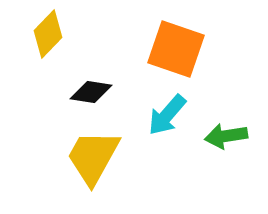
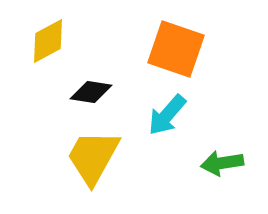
yellow diamond: moved 7 px down; rotated 18 degrees clockwise
green arrow: moved 4 px left, 27 px down
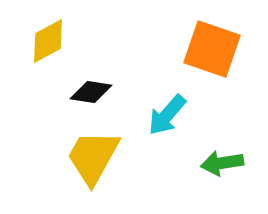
orange square: moved 36 px right
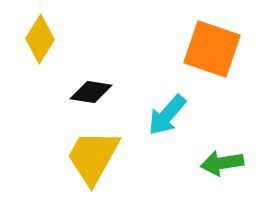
yellow diamond: moved 8 px left, 2 px up; rotated 30 degrees counterclockwise
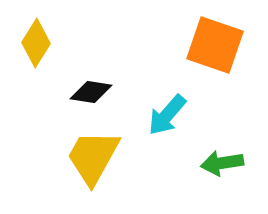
yellow diamond: moved 4 px left, 4 px down
orange square: moved 3 px right, 4 px up
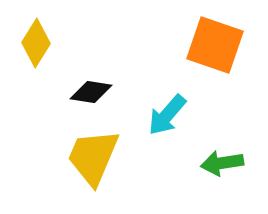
yellow trapezoid: rotated 6 degrees counterclockwise
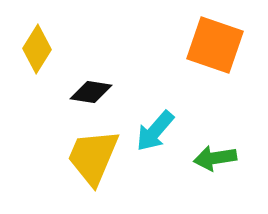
yellow diamond: moved 1 px right, 6 px down
cyan arrow: moved 12 px left, 16 px down
green arrow: moved 7 px left, 5 px up
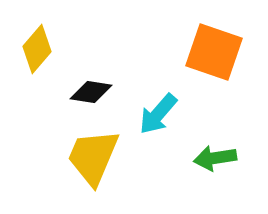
orange square: moved 1 px left, 7 px down
yellow diamond: rotated 9 degrees clockwise
cyan arrow: moved 3 px right, 17 px up
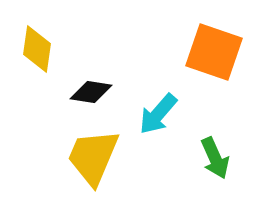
yellow diamond: rotated 33 degrees counterclockwise
green arrow: rotated 105 degrees counterclockwise
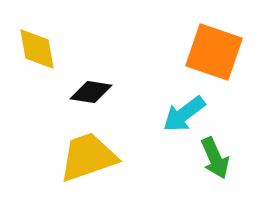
yellow diamond: rotated 18 degrees counterclockwise
cyan arrow: moved 26 px right; rotated 12 degrees clockwise
yellow trapezoid: moved 5 px left; rotated 48 degrees clockwise
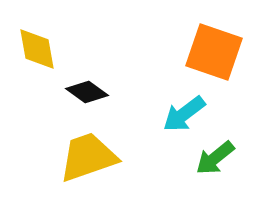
black diamond: moved 4 px left; rotated 27 degrees clockwise
green arrow: rotated 75 degrees clockwise
